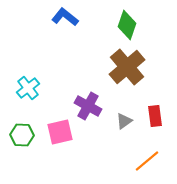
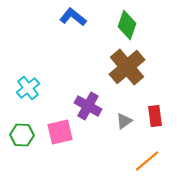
blue L-shape: moved 8 px right
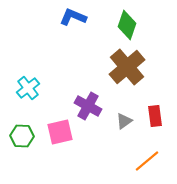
blue L-shape: rotated 16 degrees counterclockwise
green hexagon: moved 1 px down
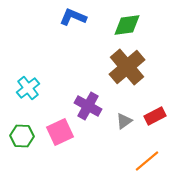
green diamond: rotated 64 degrees clockwise
red rectangle: rotated 70 degrees clockwise
pink square: rotated 12 degrees counterclockwise
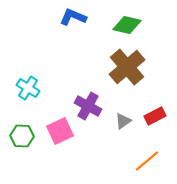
green diamond: rotated 20 degrees clockwise
cyan cross: rotated 20 degrees counterclockwise
gray triangle: moved 1 px left
pink square: moved 1 px up
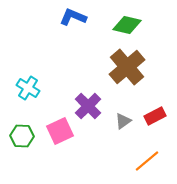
purple cross: rotated 16 degrees clockwise
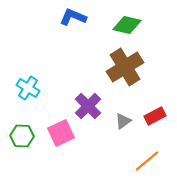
brown cross: moved 2 px left; rotated 9 degrees clockwise
pink square: moved 1 px right, 2 px down
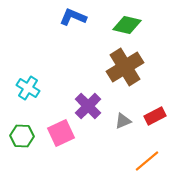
gray triangle: rotated 12 degrees clockwise
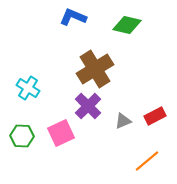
brown cross: moved 30 px left, 2 px down
